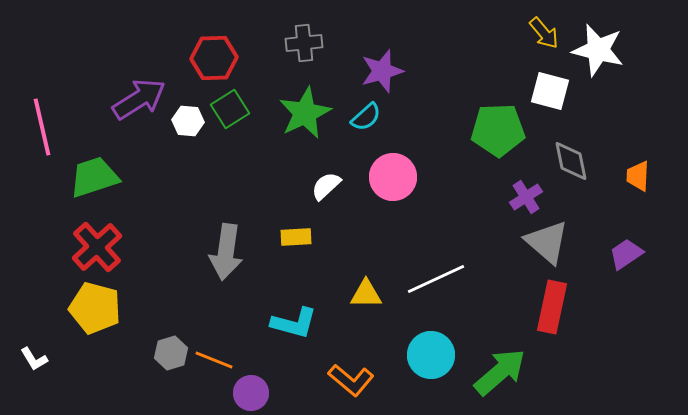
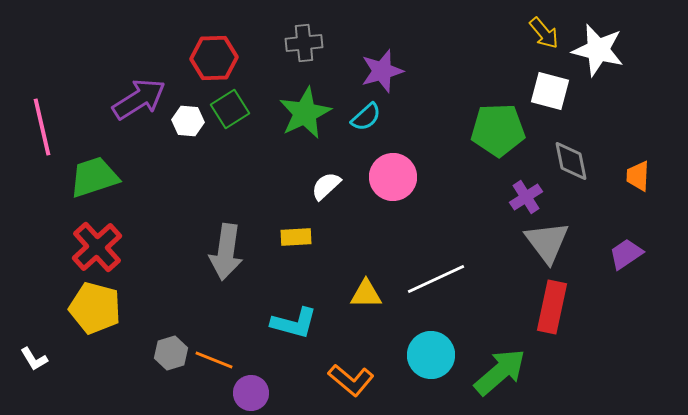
gray triangle: rotated 12 degrees clockwise
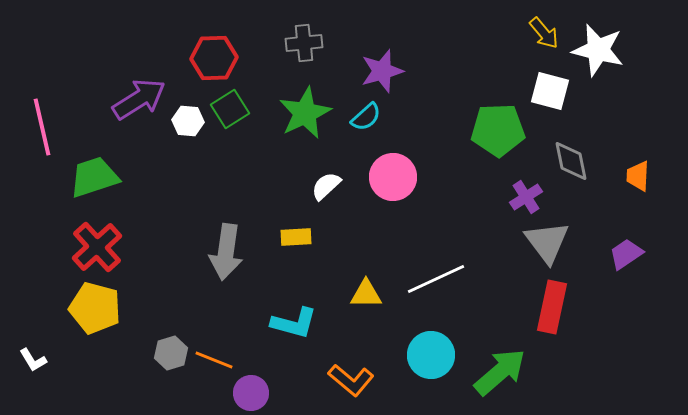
white L-shape: moved 1 px left, 1 px down
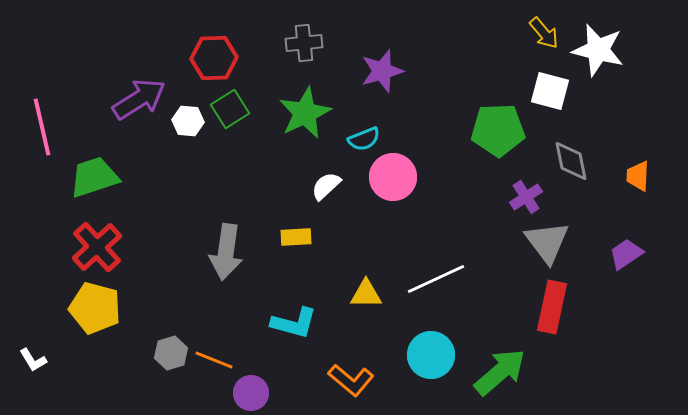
cyan semicircle: moved 2 px left, 22 px down; rotated 20 degrees clockwise
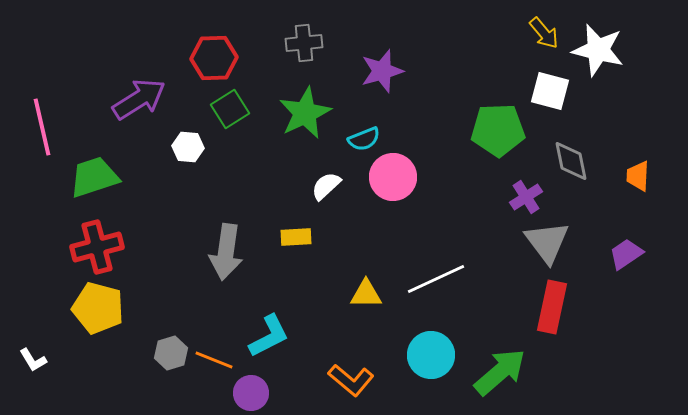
white hexagon: moved 26 px down
red cross: rotated 27 degrees clockwise
yellow pentagon: moved 3 px right
cyan L-shape: moved 25 px left, 13 px down; rotated 42 degrees counterclockwise
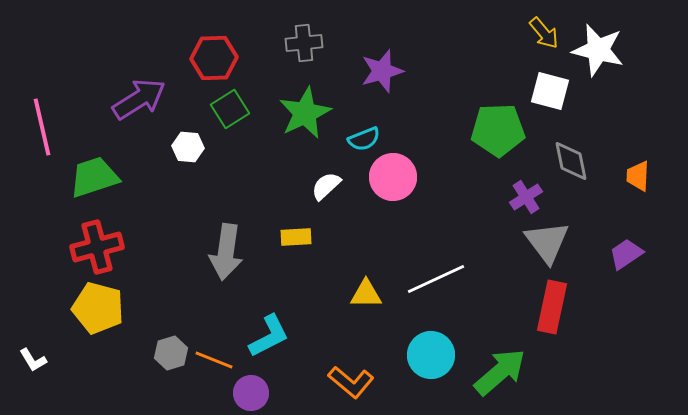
orange L-shape: moved 2 px down
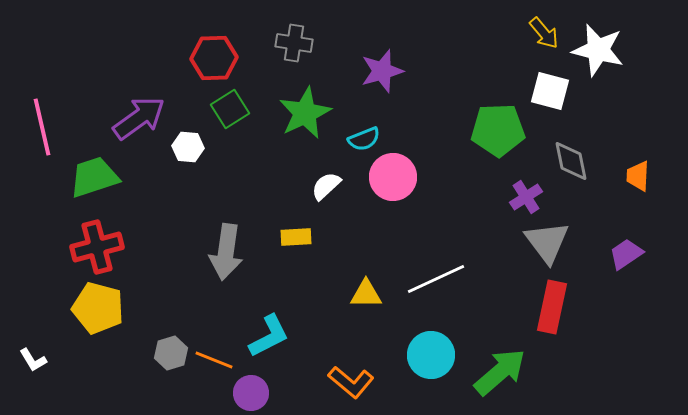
gray cross: moved 10 px left; rotated 15 degrees clockwise
purple arrow: moved 19 px down; rotated 4 degrees counterclockwise
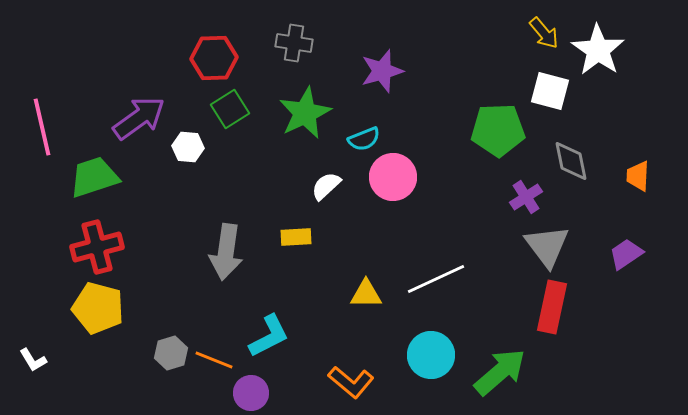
white star: rotated 20 degrees clockwise
gray triangle: moved 4 px down
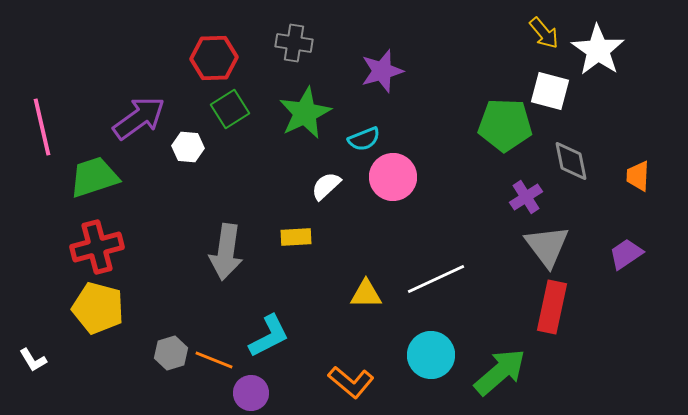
green pentagon: moved 7 px right, 5 px up; rotated 4 degrees clockwise
